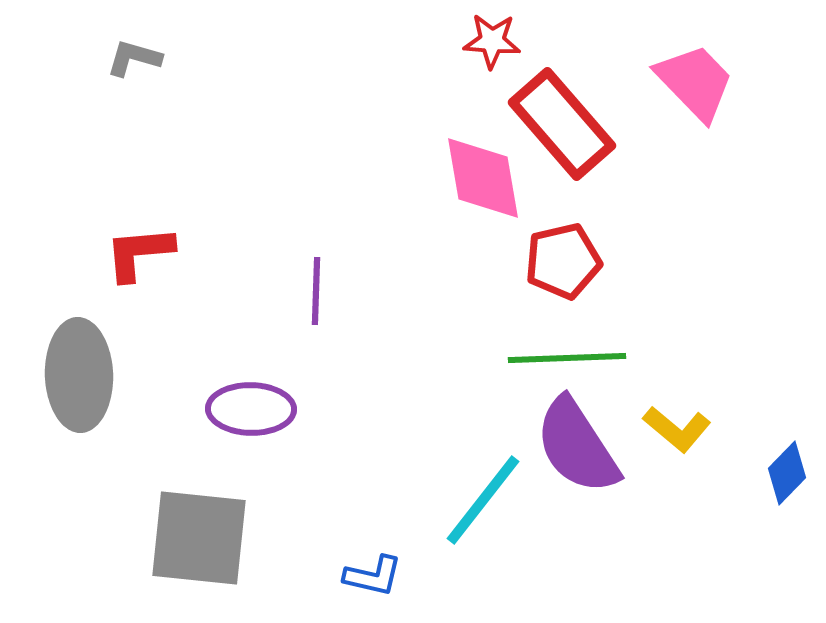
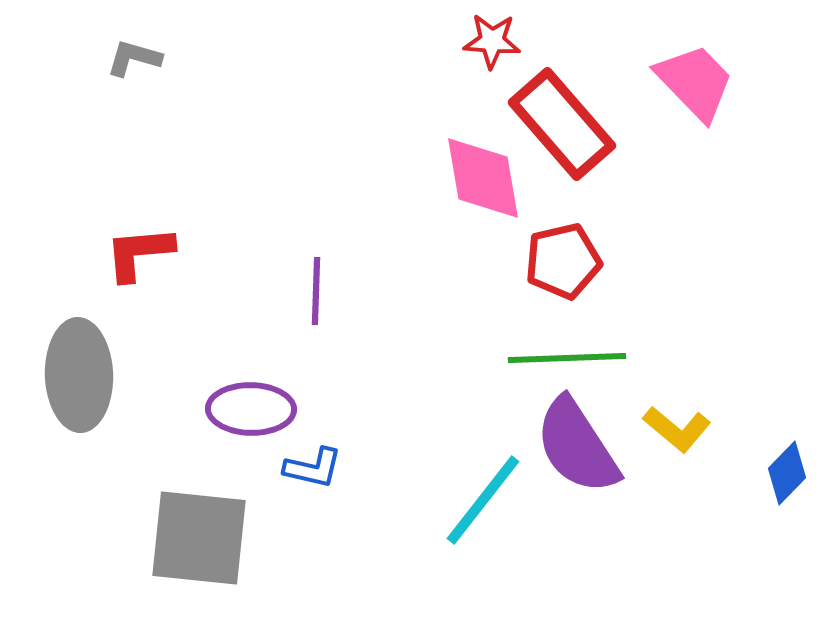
blue L-shape: moved 60 px left, 108 px up
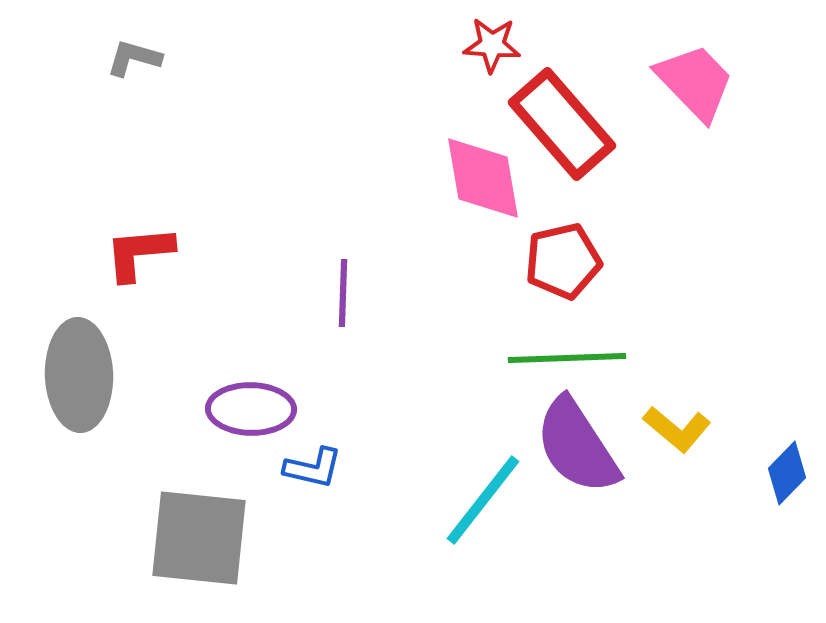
red star: moved 4 px down
purple line: moved 27 px right, 2 px down
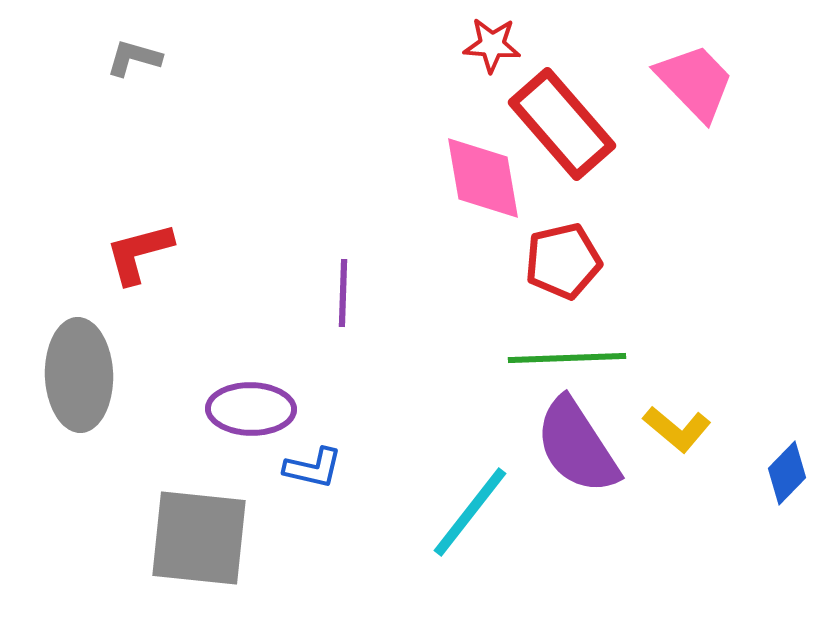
red L-shape: rotated 10 degrees counterclockwise
cyan line: moved 13 px left, 12 px down
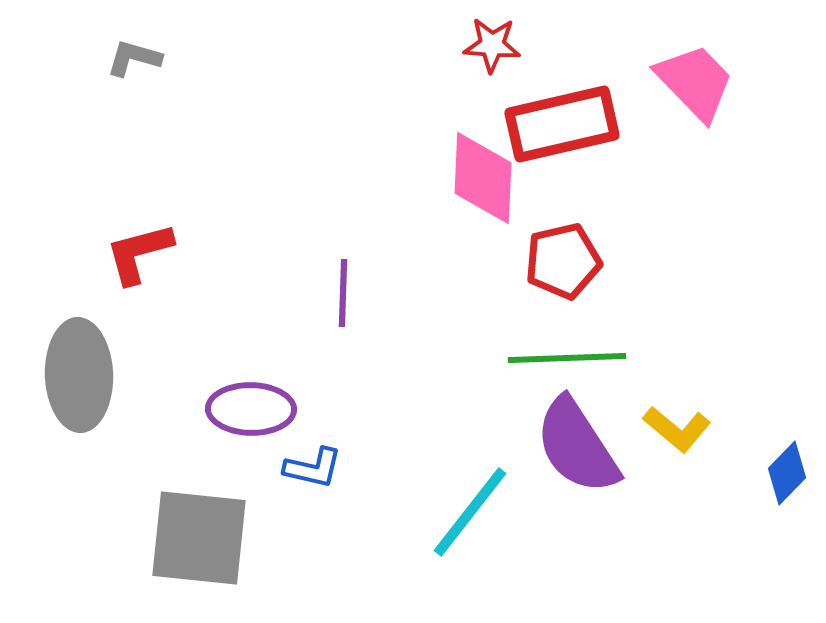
red rectangle: rotated 62 degrees counterclockwise
pink diamond: rotated 12 degrees clockwise
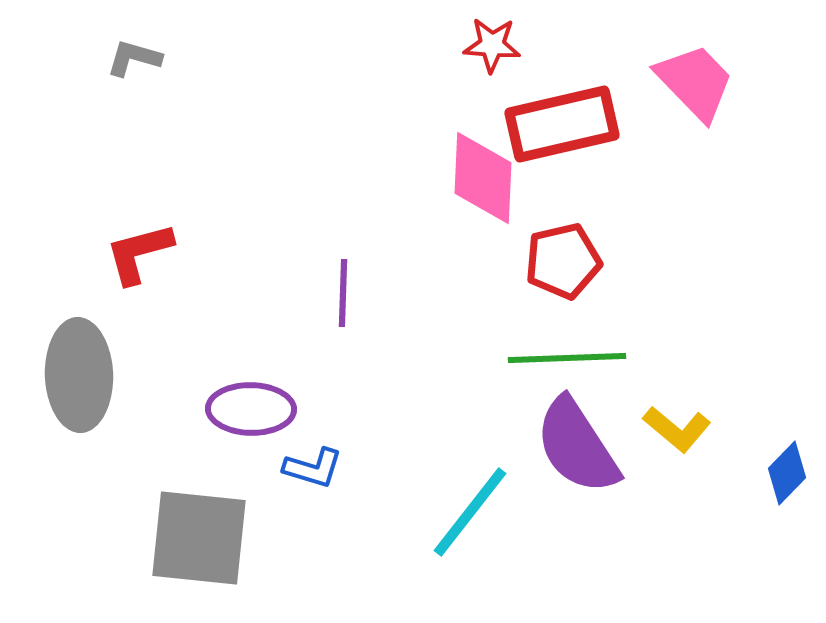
blue L-shape: rotated 4 degrees clockwise
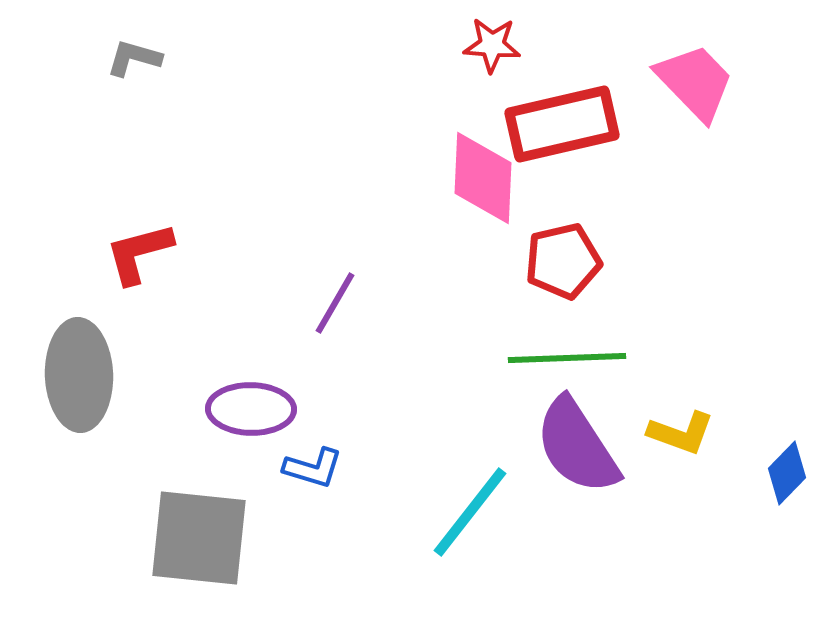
purple line: moved 8 px left, 10 px down; rotated 28 degrees clockwise
yellow L-shape: moved 4 px right, 4 px down; rotated 20 degrees counterclockwise
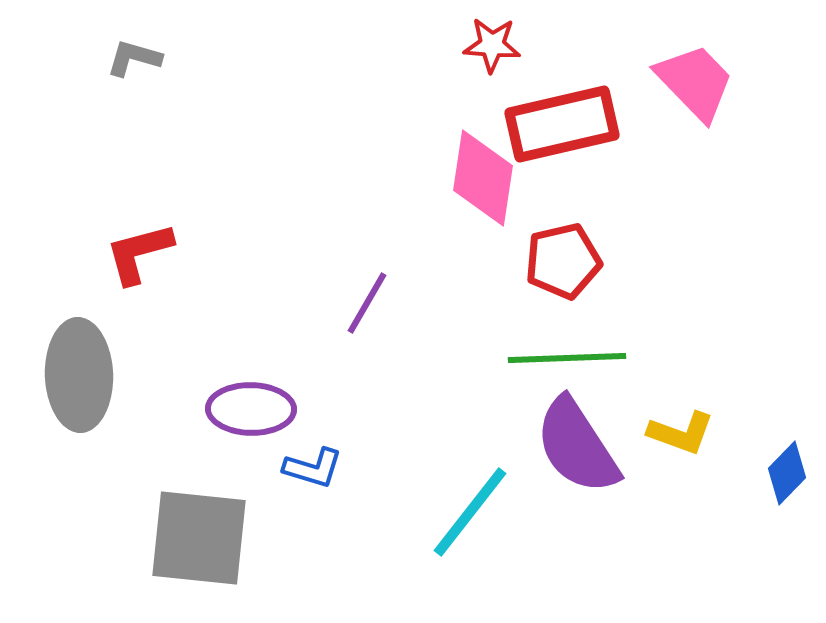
pink diamond: rotated 6 degrees clockwise
purple line: moved 32 px right
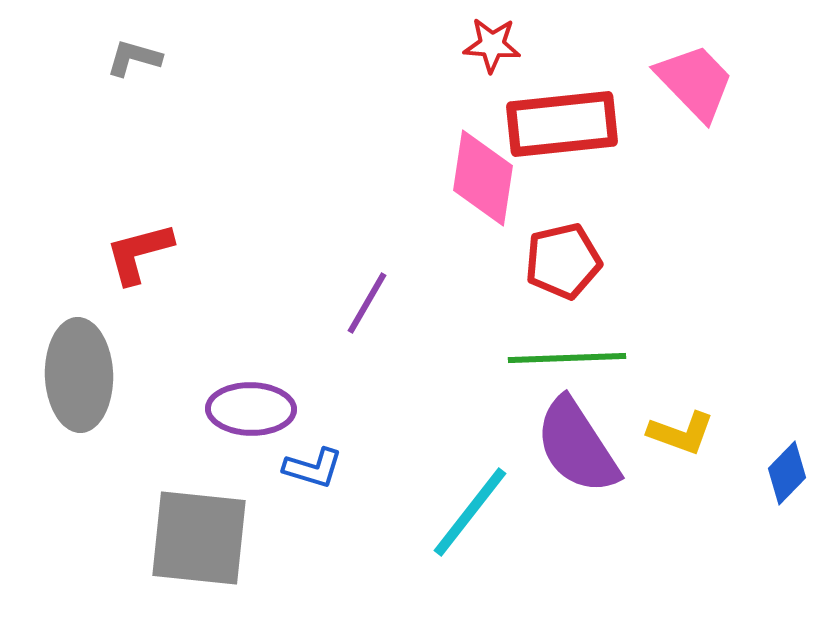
red rectangle: rotated 7 degrees clockwise
